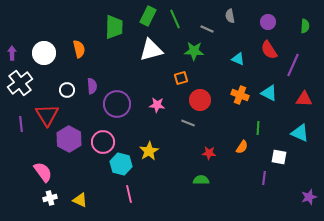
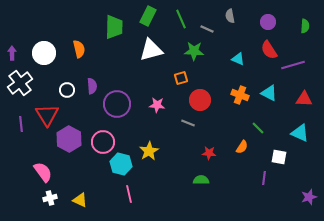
green line at (175, 19): moved 6 px right
purple line at (293, 65): rotated 50 degrees clockwise
green line at (258, 128): rotated 48 degrees counterclockwise
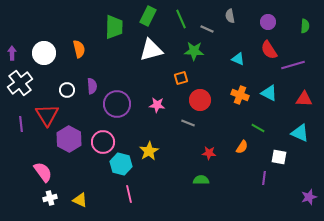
green line at (258, 128): rotated 16 degrees counterclockwise
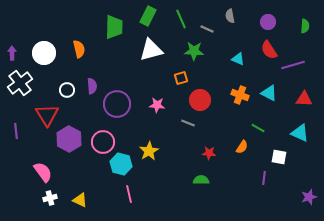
purple line at (21, 124): moved 5 px left, 7 px down
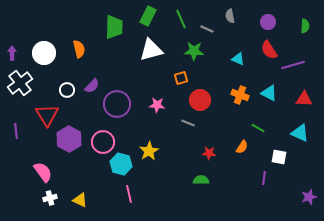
purple semicircle at (92, 86): rotated 49 degrees clockwise
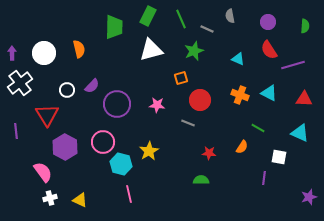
green star at (194, 51): rotated 24 degrees counterclockwise
purple hexagon at (69, 139): moved 4 px left, 8 px down
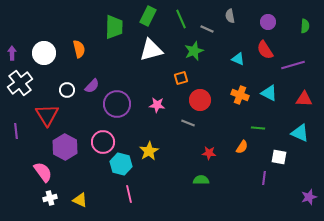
red semicircle at (269, 50): moved 4 px left
green line at (258, 128): rotated 24 degrees counterclockwise
